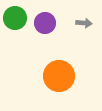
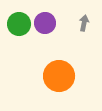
green circle: moved 4 px right, 6 px down
gray arrow: rotated 84 degrees counterclockwise
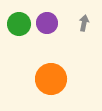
purple circle: moved 2 px right
orange circle: moved 8 px left, 3 px down
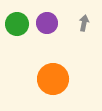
green circle: moved 2 px left
orange circle: moved 2 px right
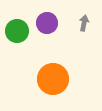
green circle: moved 7 px down
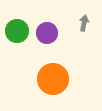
purple circle: moved 10 px down
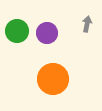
gray arrow: moved 3 px right, 1 px down
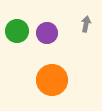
gray arrow: moved 1 px left
orange circle: moved 1 px left, 1 px down
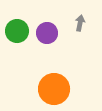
gray arrow: moved 6 px left, 1 px up
orange circle: moved 2 px right, 9 px down
